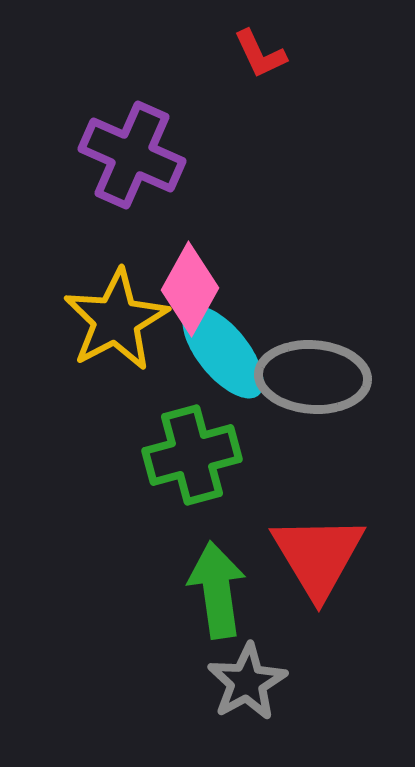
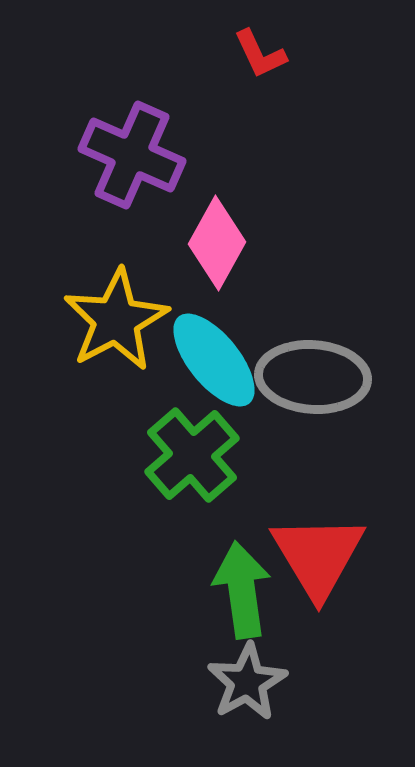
pink diamond: moved 27 px right, 46 px up
cyan ellipse: moved 9 px left, 8 px down
green cross: rotated 26 degrees counterclockwise
green arrow: moved 25 px right
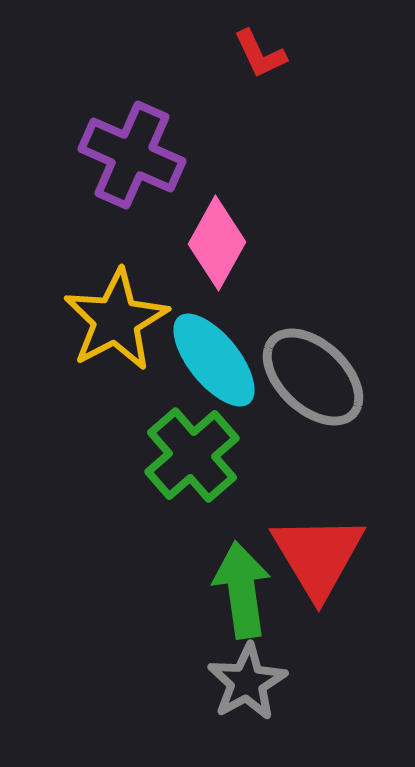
gray ellipse: rotated 39 degrees clockwise
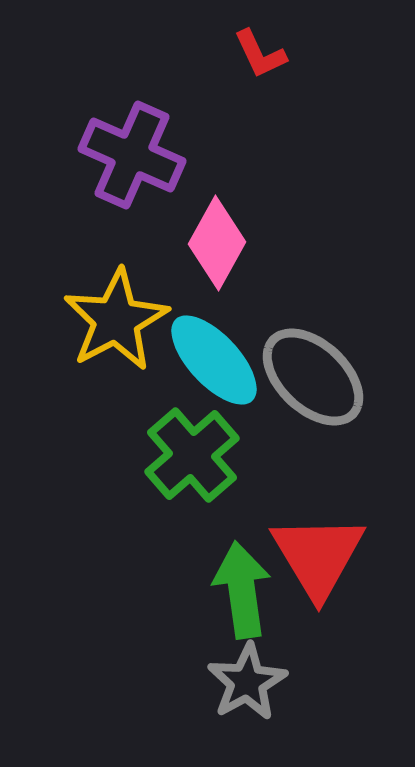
cyan ellipse: rotated 4 degrees counterclockwise
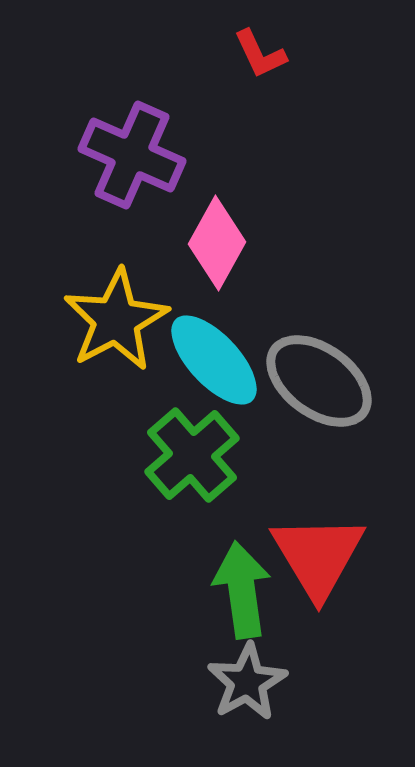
gray ellipse: moved 6 px right, 4 px down; rotated 7 degrees counterclockwise
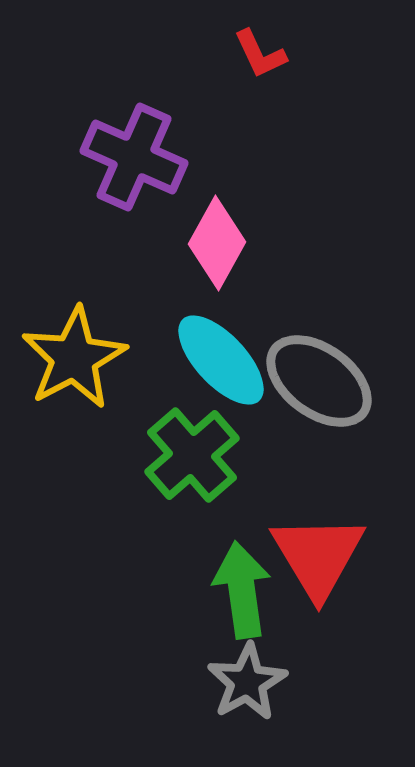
purple cross: moved 2 px right, 2 px down
yellow star: moved 42 px left, 38 px down
cyan ellipse: moved 7 px right
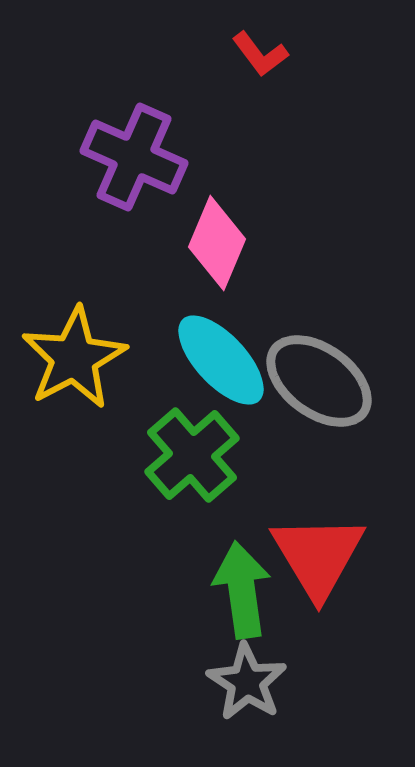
red L-shape: rotated 12 degrees counterclockwise
pink diamond: rotated 6 degrees counterclockwise
gray star: rotated 10 degrees counterclockwise
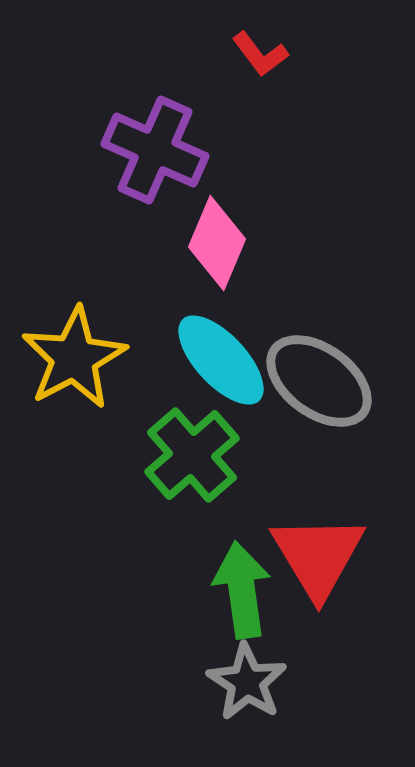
purple cross: moved 21 px right, 7 px up
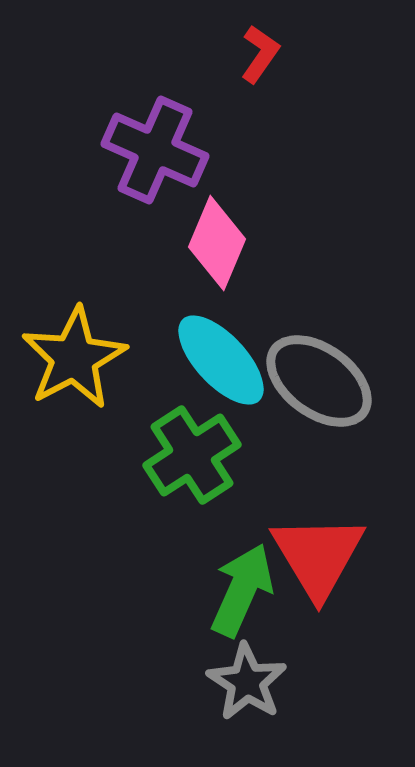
red L-shape: rotated 108 degrees counterclockwise
green cross: rotated 8 degrees clockwise
green arrow: rotated 32 degrees clockwise
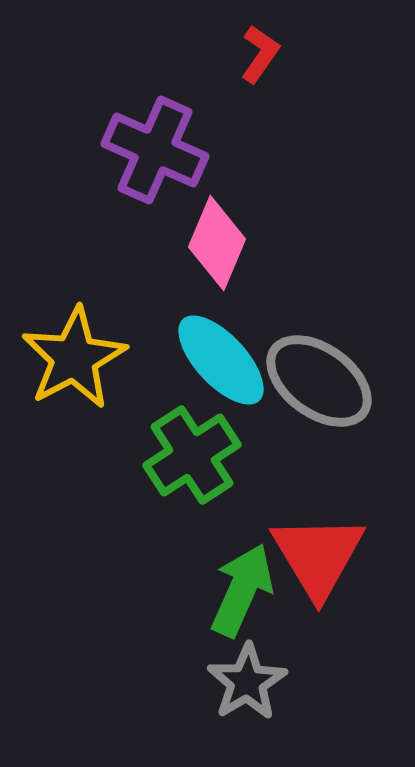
gray star: rotated 8 degrees clockwise
